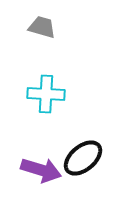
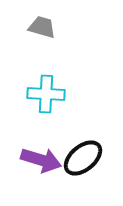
purple arrow: moved 10 px up
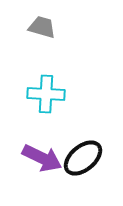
purple arrow: moved 1 px right, 2 px up; rotated 9 degrees clockwise
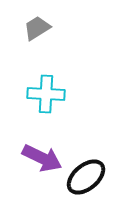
gray trapezoid: moved 5 px left, 1 px down; rotated 48 degrees counterclockwise
black ellipse: moved 3 px right, 19 px down
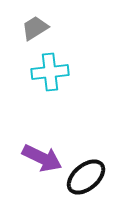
gray trapezoid: moved 2 px left
cyan cross: moved 4 px right, 22 px up; rotated 9 degrees counterclockwise
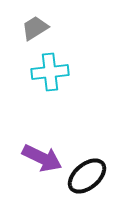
black ellipse: moved 1 px right, 1 px up
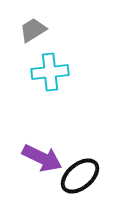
gray trapezoid: moved 2 px left, 2 px down
black ellipse: moved 7 px left
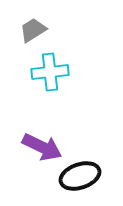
purple arrow: moved 11 px up
black ellipse: rotated 21 degrees clockwise
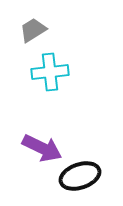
purple arrow: moved 1 px down
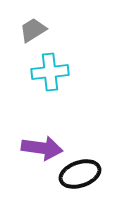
purple arrow: rotated 18 degrees counterclockwise
black ellipse: moved 2 px up
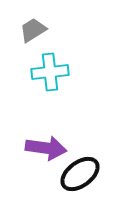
purple arrow: moved 4 px right
black ellipse: rotated 18 degrees counterclockwise
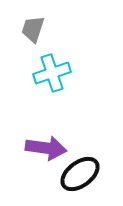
gray trapezoid: moved 1 px up; rotated 40 degrees counterclockwise
cyan cross: moved 2 px right, 1 px down; rotated 12 degrees counterclockwise
